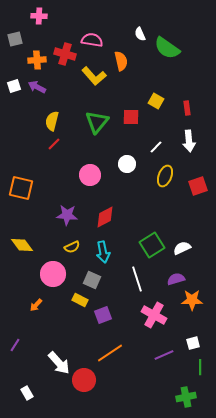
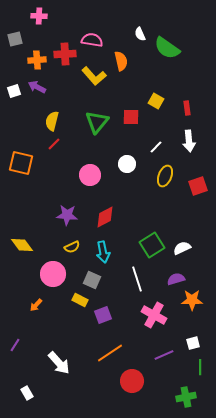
red cross at (65, 54): rotated 20 degrees counterclockwise
white square at (14, 86): moved 5 px down
orange square at (21, 188): moved 25 px up
red circle at (84, 380): moved 48 px right, 1 px down
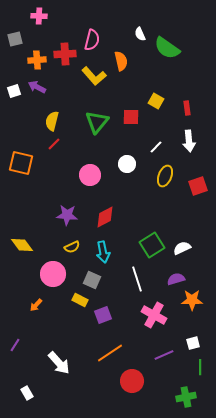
pink semicircle at (92, 40): rotated 95 degrees clockwise
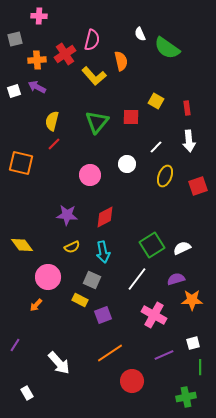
red cross at (65, 54): rotated 30 degrees counterclockwise
pink circle at (53, 274): moved 5 px left, 3 px down
white line at (137, 279): rotated 55 degrees clockwise
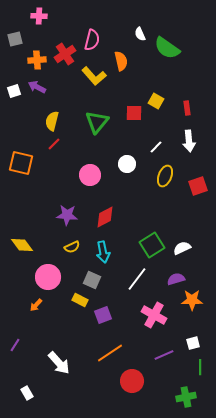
red square at (131, 117): moved 3 px right, 4 px up
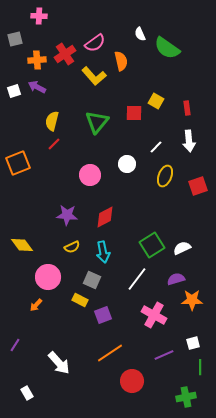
pink semicircle at (92, 40): moved 3 px right, 3 px down; rotated 40 degrees clockwise
orange square at (21, 163): moved 3 px left; rotated 35 degrees counterclockwise
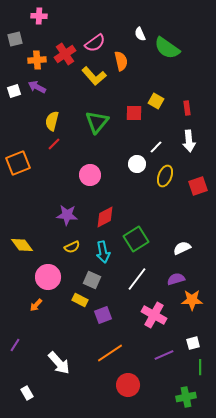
white circle at (127, 164): moved 10 px right
green square at (152, 245): moved 16 px left, 6 px up
red circle at (132, 381): moved 4 px left, 4 px down
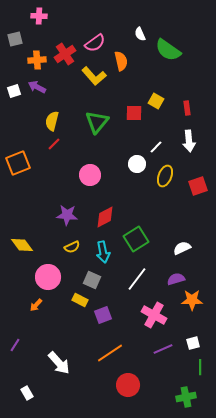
green semicircle at (167, 48): moved 1 px right, 2 px down
purple line at (164, 355): moved 1 px left, 6 px up
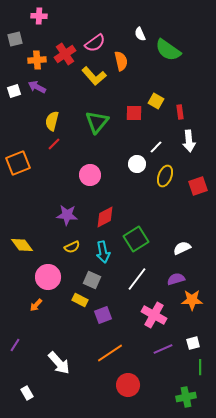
red rectangle at (187, 108): moved 7 px left, 4 px down
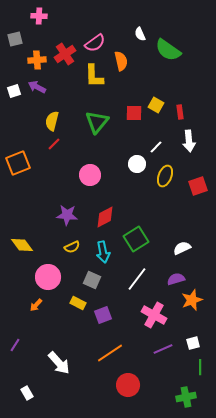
yellow L-shape at (94, 76): rotated 40 degrees clockwise
yellow square at (156, 101): moved 4 px down
yellow rectangle at (80, 300): moved 2 px left, 3 px down
orange star at (192, 300): rotated 20 degrees counterclockwise
